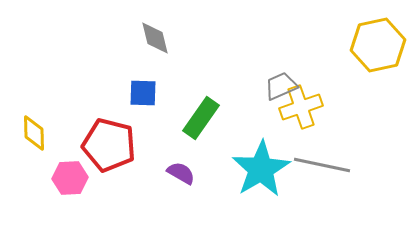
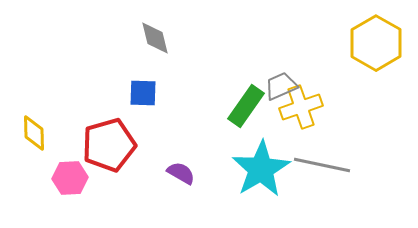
yellow hexagon: moved 2 px left, 2 px up; rotated 18 degrees counterclockwise
green rectangle: moved 45 px right, 12 px up
red pentagon: rotated 30 degrees counterclockwise
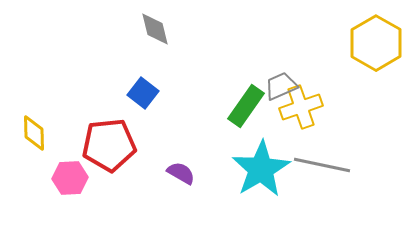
gray diamond: moved 9 px up
blue square: rotated 36 degrees clockwise
red pentagon: rotated 10 degrees clockwise
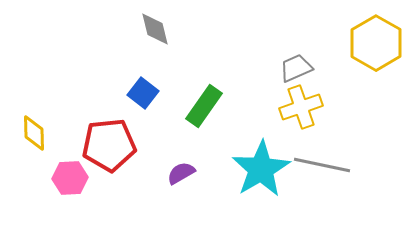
gray trapezoid: moved 15 px right, 18 px up
green rectangle: moved 42 px left
purple semicircle: rotated 60 degrees counterclockwise
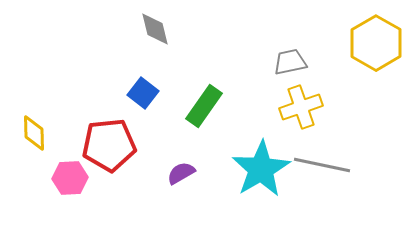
gray trapezoid: moved 6 px left, 6 px up; rotated 12 degrees clockwise
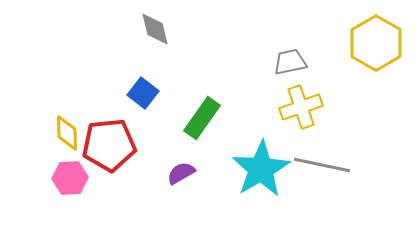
green rectangle: moved 2 px left, 12 px down
yellow diamond: moved 33 px right
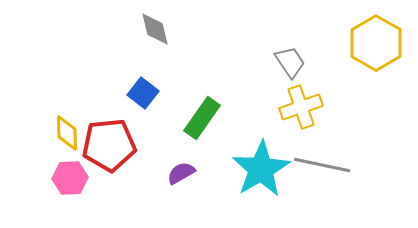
gray trapezoid: rotated 68 degrees clockwise
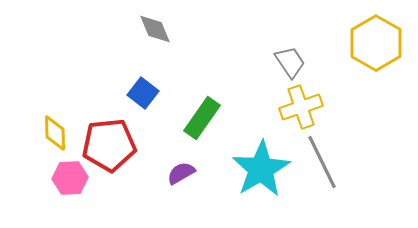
gray diamond: rotated 9 degrees counterclockwise
yellow diamond: moved 12 px left
gray line: moved 3 px up; rotated 52 degrees clockwise
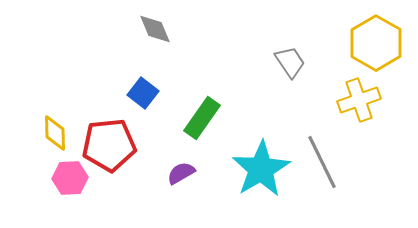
yellow cross: moved 58 px right, 7 px up
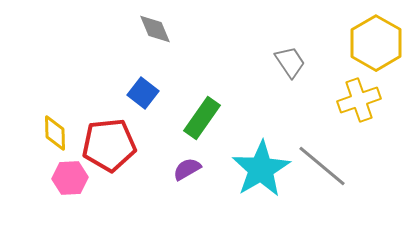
gray line: moved 4 px down; rotated 24 degrees counterclockwise
purple semicircle: moved 6 px right, 4 px up
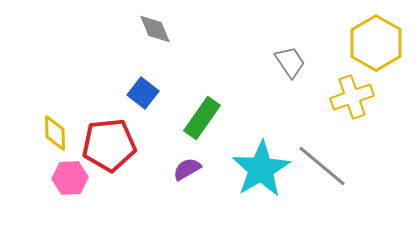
yellow cross: moved 7 px left, 3 px up
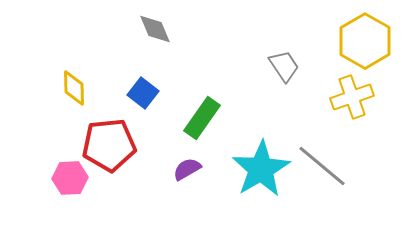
yellow hexagon: moved 11 px left, 2 px up
gray trapezoid: moved 6 px left, 4 px down
yellow diamond: moved 19 px right, 45 px up
